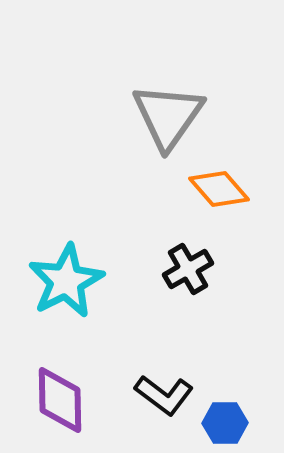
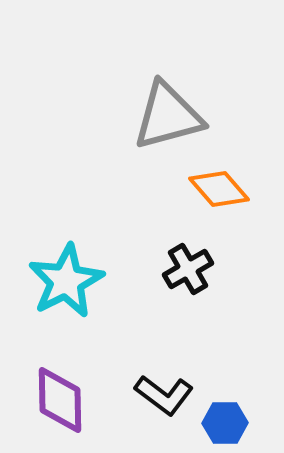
gray triangle: rotated 40 degrees clockwise
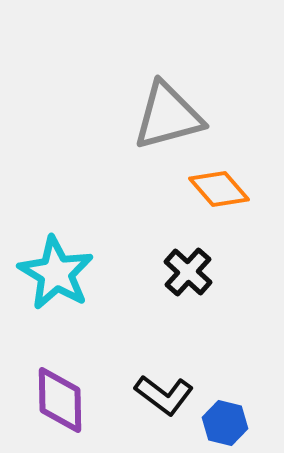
black cross: moved 3 px down; rotated 18 degrees counterclockwise
cyan star: moved 10 px left, 8 px up; rotated 14 degrees counterclockwise
blue hexagon: rotated 15 degrees clockwise
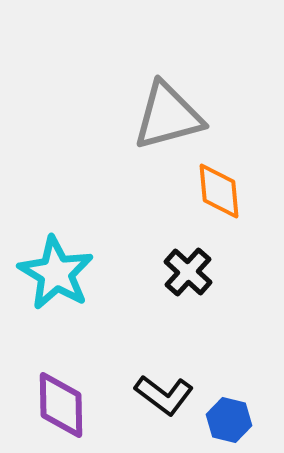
orange diamond: moved 2 px down; rotated 36 degrees clockwise
purple diamond: moved 1 px right, 5 px down
blue hexagon: moved 4 px right, 3 px up
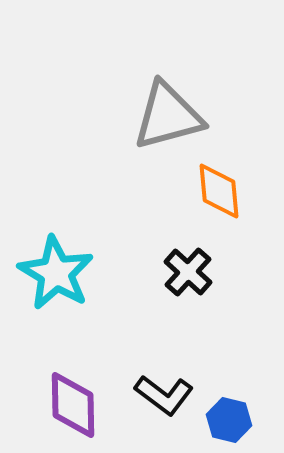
purple diamond: moved 12 px right
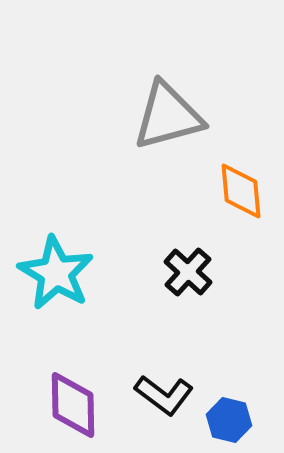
orange diamond: moved 22 px right
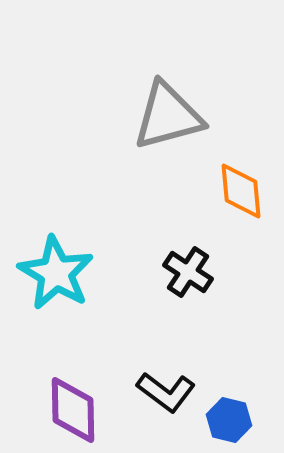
black cross: rotated 9 degrees counterclockwise
black L-shape: moved 2 px right, 3 px up
purple diamond: moved 5 px down
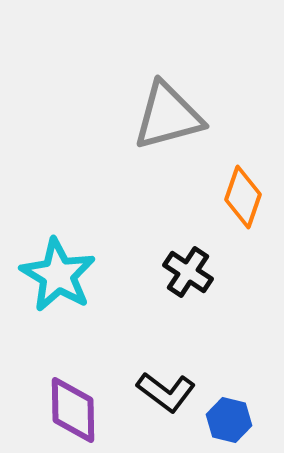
orange diamond: moved 2 px right, 6 px down; rotated 24 degrees clockwise
cyan star: moved 2 px right, 2 px down
